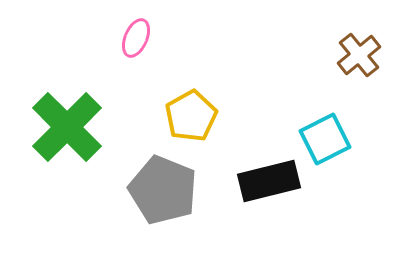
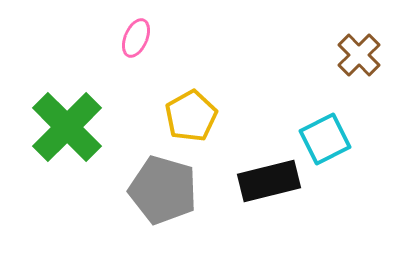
brown cross: rotated 6 degrees counterclockwise
gray pentagon: rotated 6 degrees counterclockwise
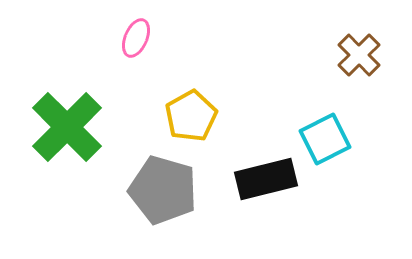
black rectangle: moved 3 px left, 2 px up
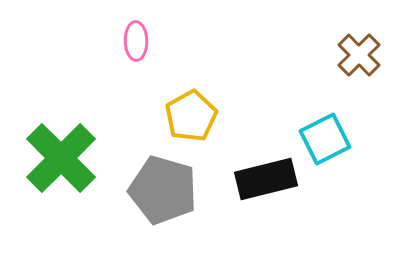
pink ellipse: moved 3 px down; rotated 24 degrees counterclockwise
green cross: moved 6 px left, 31 px down
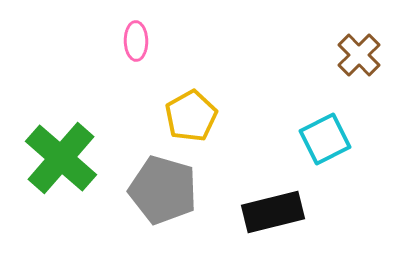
green cross: rotated 4 degrees counterclockwise
black rectangle: moved 7 px right, 33 px down
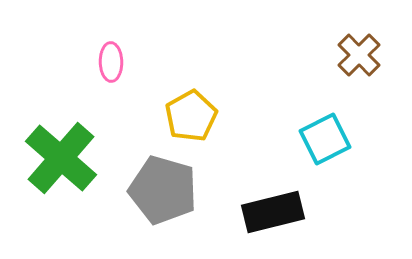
pink ellipse: moved 25 px left, 21 px down
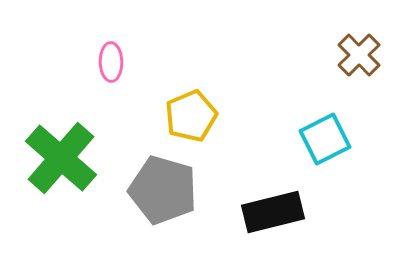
yellow pentagon: rotated 6 degrees clockwise
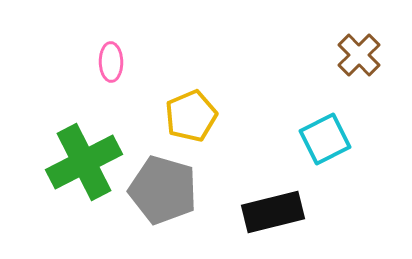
green cross: moved 23 px right, 4 px down; rotated 22 degrees clockwise
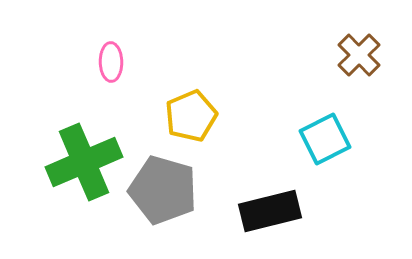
green cross: rotated 4 degrees clockwise
black rectangle: moved 3 px left, 1 px up
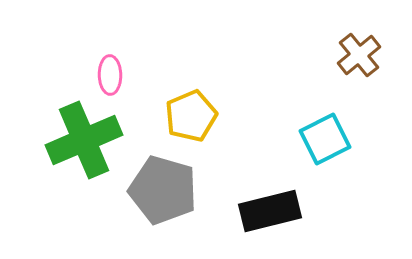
brown cross: rotated 6 degrees clockwise
pink ellipse: moved 1 px left, 13 px down
green cross: moved 22 px up
